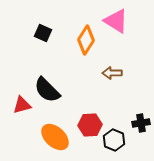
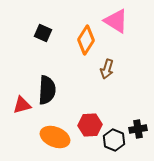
brown arrow: moved 5 px left, 4 px up; rotated 72 degrees counterclockwise
black semicircle: rotated 132 degrees counterclockwise
black cross: moved 3 px left, 6 px down
orange ellipse: rotated 20 degrees counterclockwise
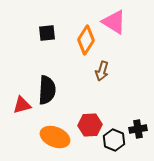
pink triangle: moved 2 px left, 1 px down
black square: moved 4 px right; rotated 30 degrees counterclockwise
brown arrow: moved 5 px left, 2 px down
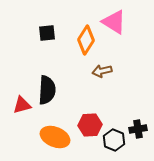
brown arrow: rotated 60 degrees clockwise
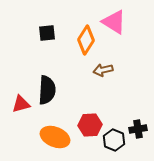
brown arrow: moved 1 px right, 1 px up
red triangle: moved 1 px left, 1 px up
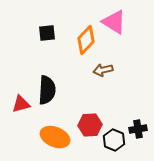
orange diamond: rotated 12 degrees clockwise
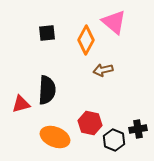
pink triangle: rotated 8 degrees clockwise
orange diamond: rotated 16 degrees counterclockwise
red hexagon: moved 2 px up; rotated 15 degrees clockwise
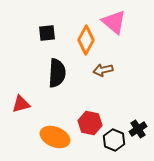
black semicircle: moved 10 px right, 17 px up
black cross: rotated 24 degrees counterclockwise
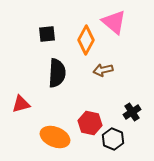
black square: moved 1 px down
black cross: moved 6 px left, 17 px up
black hexagon: moved 1 px left, 1 px up
